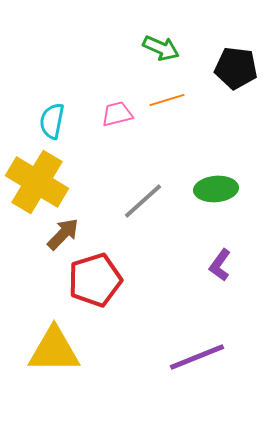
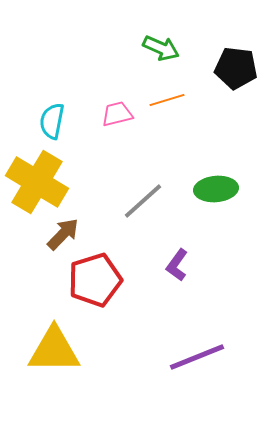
purple L-shape: moved 43 px left
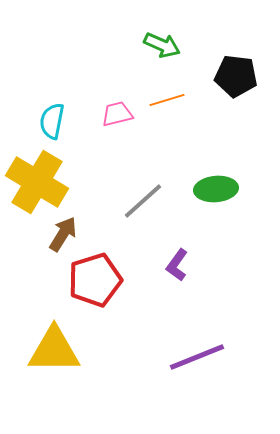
green arrow: moved 1 px right, 3 px up
black pentagon: moved 8 px down
brown arrow: rotated 12 degrees counterclockwise
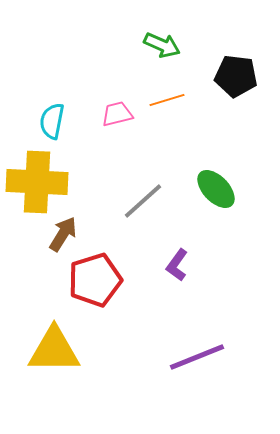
yellow cross: rotated 28 degrees counterclockwise
green ellipse: rotated 51 degrees clockwise
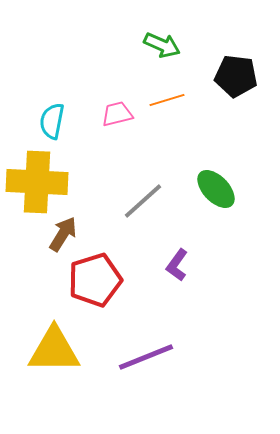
purple line: moved 51 px left
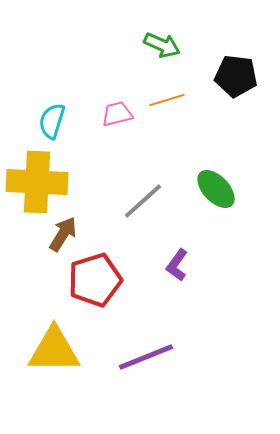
cyan semicircle: rotated 6 degrees clockwise
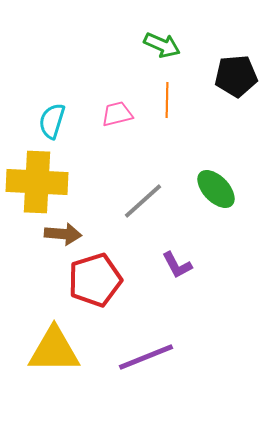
black pentagon: rotated 12 degrees counterclockwise
orange line: rotated 72 degrees counterclockwise
brown arrow: rotated 63 degrees clockwise
purple L-shape: rotated 64 degrees counterclockwise
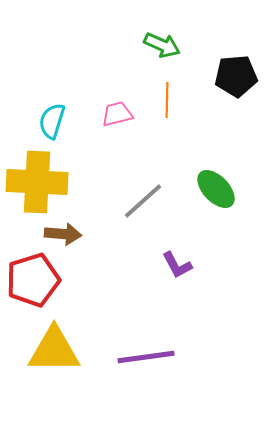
red pentagon: moved 62 px left
purple line: rotated 14 degrees clockwise
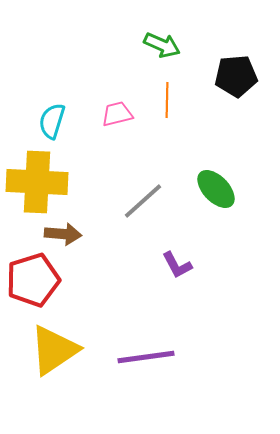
yellow triangle: rotated 34 degrees counterclockwise
